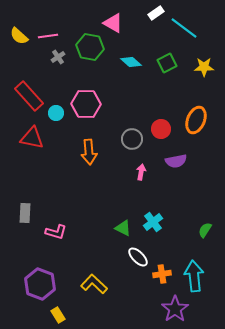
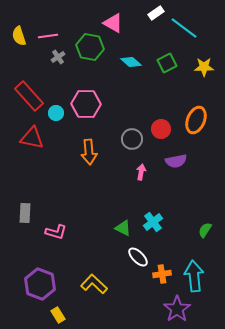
yellow semicircle: rotated 30 degrees clockwise
purple star: moved 2 px right
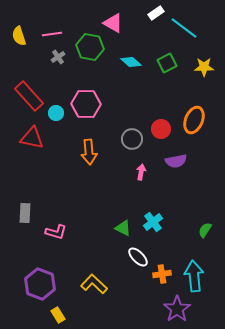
pink line: moved 4 px right, 2 px up
orange ellipse: moved 2 px left
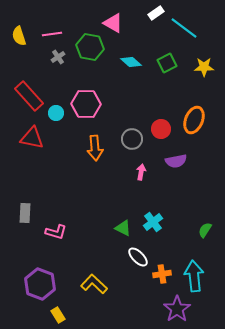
orange arrow: moved 6 px right, 4 px up
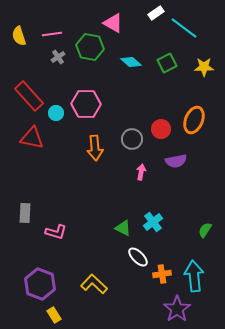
yellow rectangle: moved 4 px left
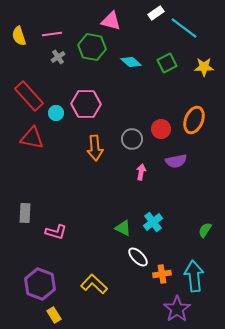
pink triangle: moved 2 px left, 2 px up; rotated 15 degrees counterclockwise
green hexagon: moved 2 px right
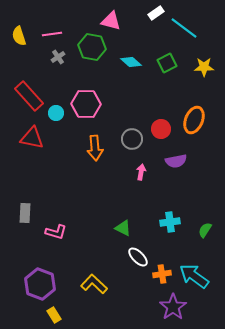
cyan cross: moved 17 px right; rotated 30 degrees clockwise
cyan arrow: rotated 48 degrees counterclockwise
purple star: moved 4 px left, 2 px up
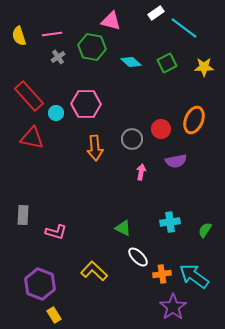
gray rectangle: moved 2 px left, 2 px down
yellow L-shape: moved 13 px up
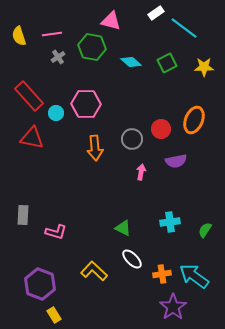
white ellipse: moved 6 px left, 2 px down
